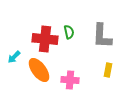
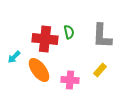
yellow rectangle: moved 8 px left; rotated 32 degrees clockwise
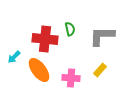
green semicircle: moved 1 px right, 3 px up
gray L-shape: rotated 88 degrees clockwise
pink cross: moved 1 px right, 2 px up
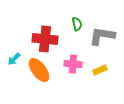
green semicircle: moved 7 px right, 5 px up
gray L-shape: rotated 8 degrees clockwise
cyan arrow: moved 2 px down
yellow rectangle: rotated 24 degrees clockwise
pink cross: moved 2 px right, 14 px up
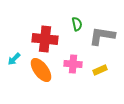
orange ellipse: moved 2 px right
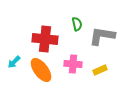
cyan arrow: moved 3 px down
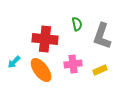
gray L-shape: rotated 80 degrees counterclockwise
pink cross: rotated 12 degrees counterclockwise
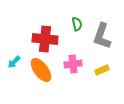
yellow rectangle: moved 2 px right
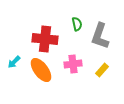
gray L-shape: moved 2 px left
yellow rectangle: rotated 24 degrees counterclockwise
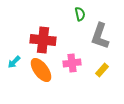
green semicircle: moved 3 px right, 10 px up
red cross: moved 2 px left, 1 px down
pink cross: moved 1 px left, 1 px up
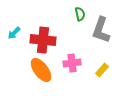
gray L-shape: moved 1 px right, 6 px up
cyan arrow: moved 29 px up
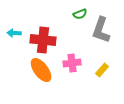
green semicircle: rotated 80 degrees clockwise
cyan arrow: rotated 48 degrees clockwise
